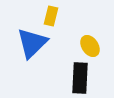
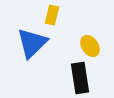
yellow rectangle: moved 1 px right, 1 px up
black rectangle: rotated 12 degrees counterclockwise
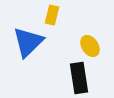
blue triangle: moved 4 px left, 1 px up
black rectangle: moved 1 px left
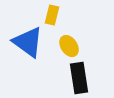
blue triangle: rotated 40 degrees counterclockwise
yellow ellipse: moved 21 px left
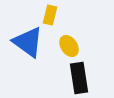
yellow rectangle: moved 2 px left
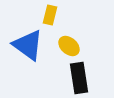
blue triangle: moved 3 px down
yellow ellipse: rotated 15 degrees counterclockwise
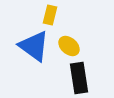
blue triangle: moved 6 px right, 1 px down
